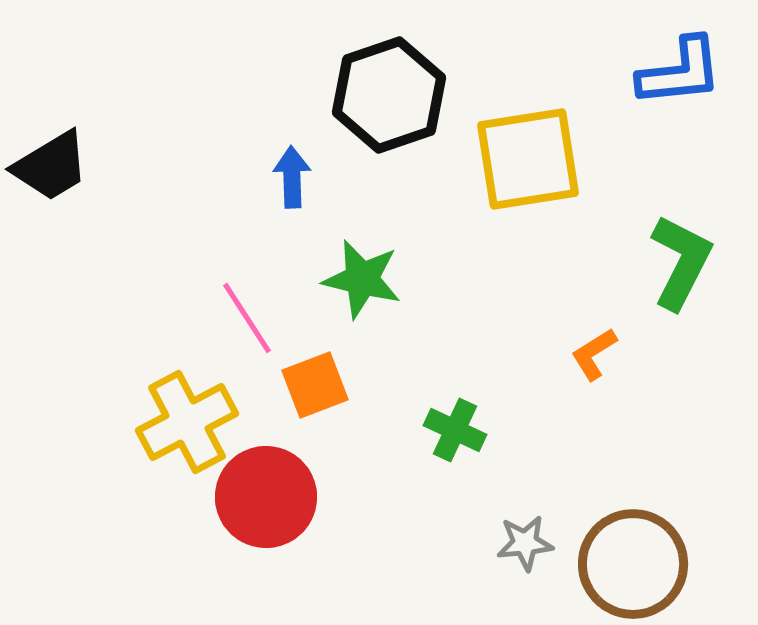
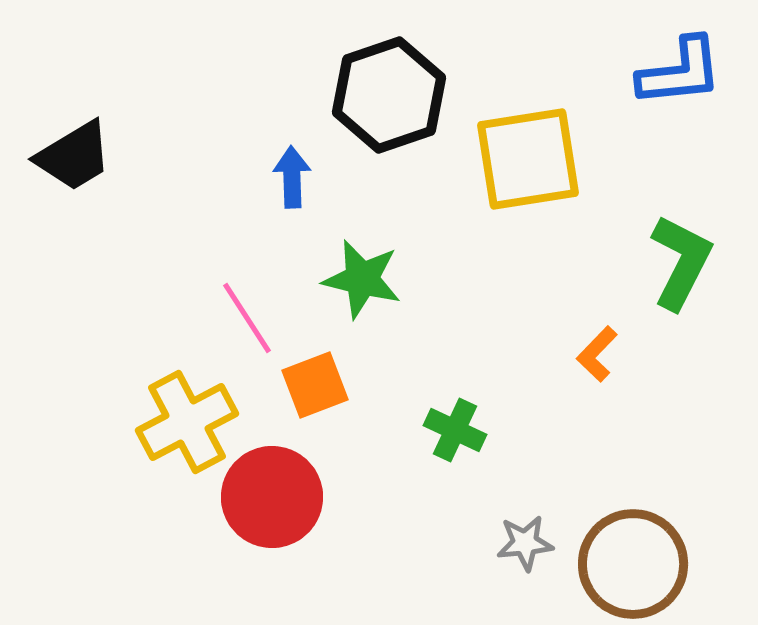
black trapezoid: moved 23 px right, 10 px up
orange L-shape: moved 3 px right; rotated 14 degrees counterclockwise
red circle: moved 6 px right
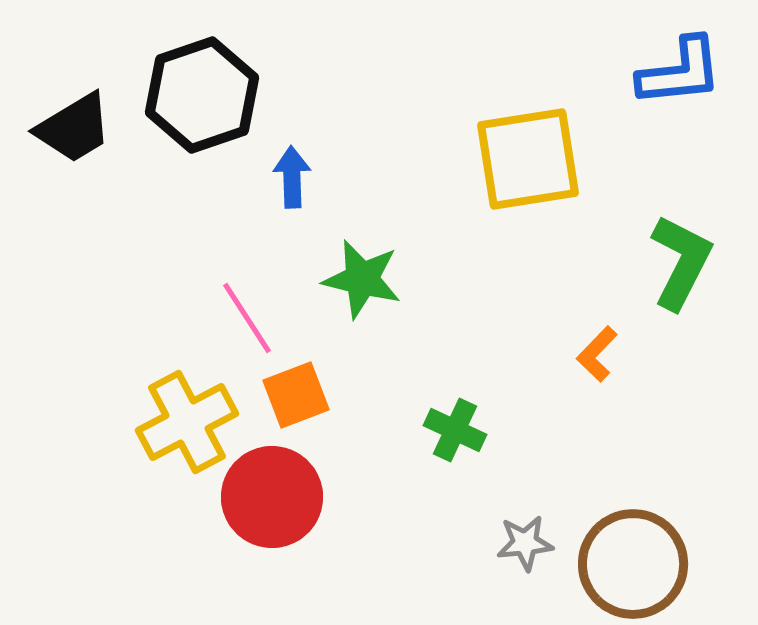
black hexagon: moved 187 px left
black trapezoid: moved 28 px up
orange square: moved 19 px left, 10 px down
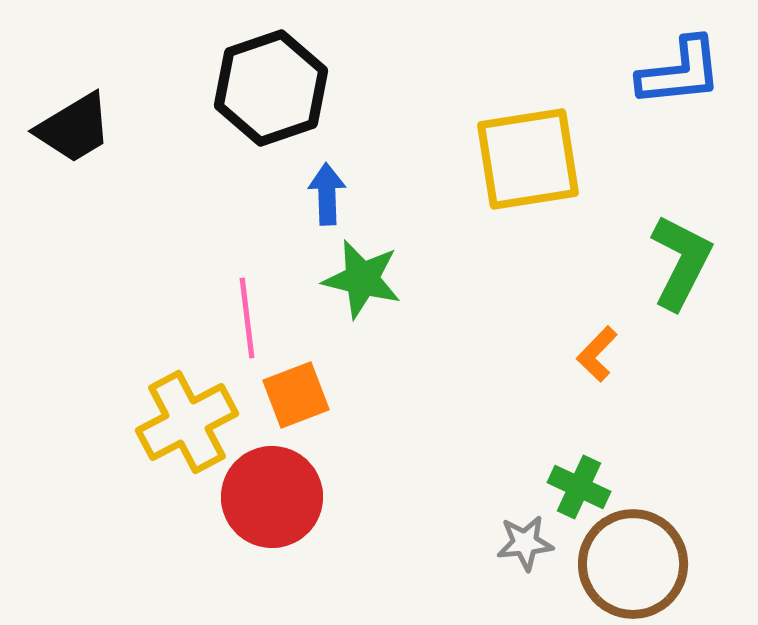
black hexagon: moved 69 px right, 7 px up
blue arrow: moved 35 px right, 17 px down
pink line: rotated 26 degrees clockwise
green cross: moved 124 px right, 57 px down
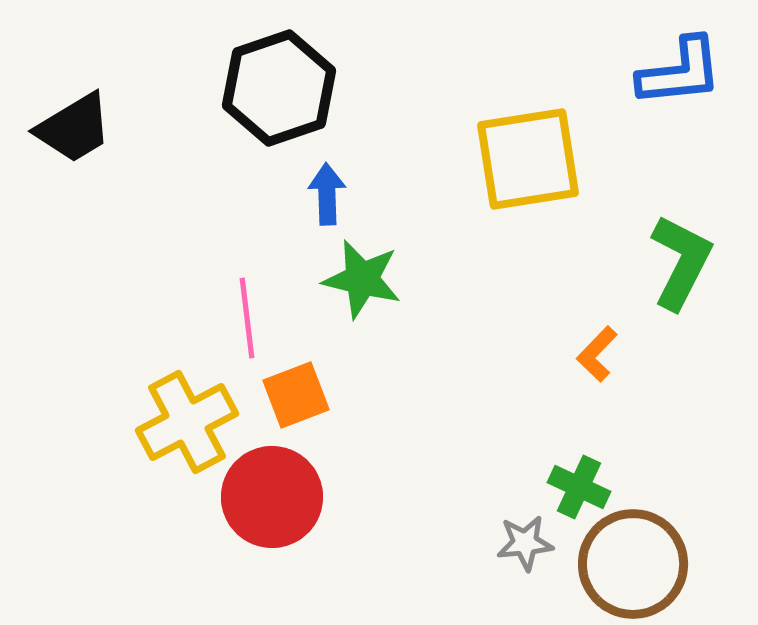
black hexagon: moved 8 px right
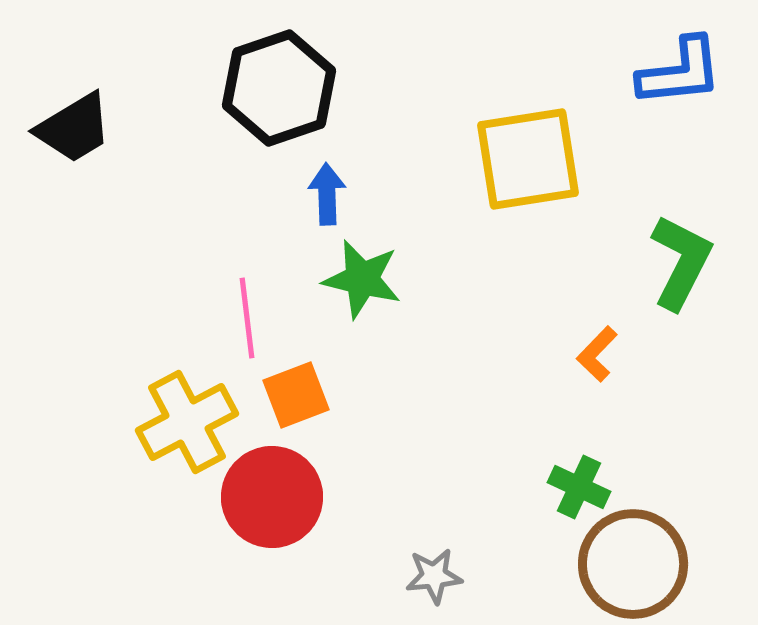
gray star: moved 91 px left, 33 px down
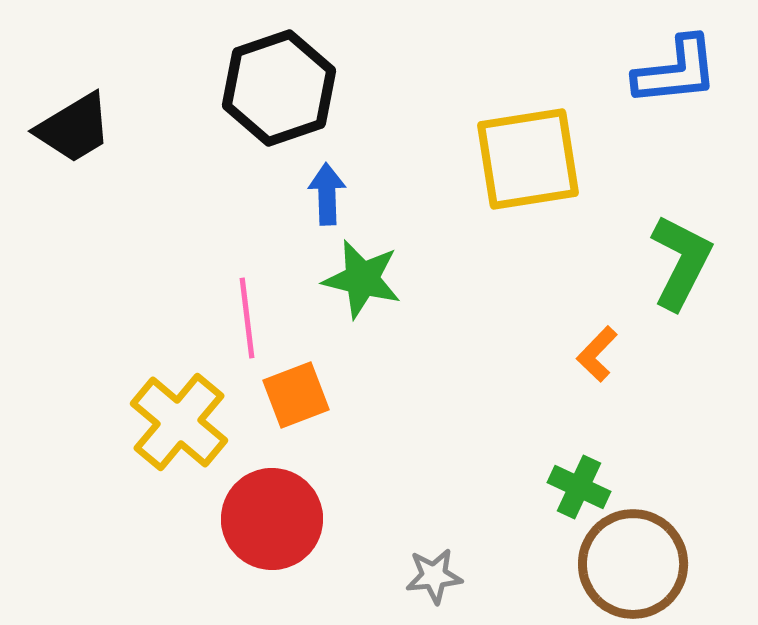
blue L-shape: moved 4 px left, 1 px up
yellow cross: moved 8 px left; rotated 22 degrees counterclockwise
red circle: moved 22 px down
